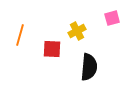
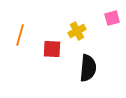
black semicircle: moved 1 px left, 1 px down
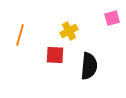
yellow cross: moved 8 px left
red square: moved 3 px right, 6 px down
black semicircle: moved 1 px right, 2 px up
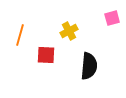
red square: moved 9 px left
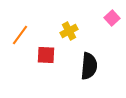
pink square: rotated 28 degrees counterclockwise
orange line: rotated 20 degrees clockwise
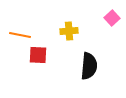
yellow cross: rotated 24 degrees clockwise
orange line: rotated 65 degrees clockwise
red square: moved 8 px left
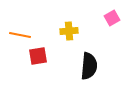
pink square: rotated 14 degrees clockwise
red square: moved 1 px down; rotated 12 degrees counterclockwise
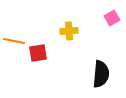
orange line: moved 6 px left, 6 px down
red square: moved 3 px up
black semicircle: moved 12 px right, 8 px down
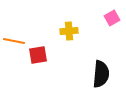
red square: moved 2 px down
